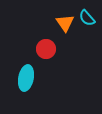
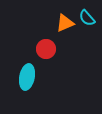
orange triangle: rotated 42 degrees clockwise
cyan ellipse: moved 1 px right, 1 px up
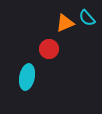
red circle: moved 3 px right
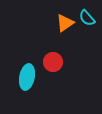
orange triangle: rotated 12 degrees counterclockwise
red circle: moved 4 px right, 13 px down
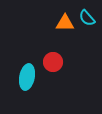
orange triangle: rotated 36 degrees clockwise
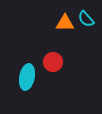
cyan semicircle: moved 1 px left, 1 px down
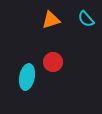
orange triangle: moved 14 px left, 3 px up; rotated 18 degrees counterclockwise
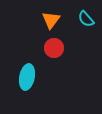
orange triangle: rotated 36 degrees counterclockwise
red circle: moved 1 px right, 14 px up
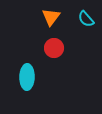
orange triangle: moved 3 px up
cyan ellipse: rotated 10 degrees counterclockwise
